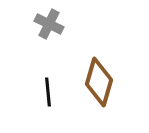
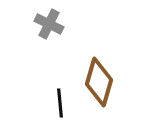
black line: moved 12 px right, 11 px down
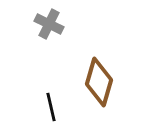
black line: moved 9 px left, 4 px down; rotated 8 degrees counterclockwise
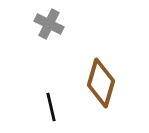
brown diamond: moved 2 px right, 1 px down
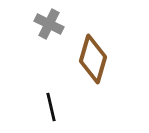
brown diamond: moved 8 px left, 24 px up
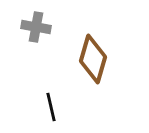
gray cross: moved 13 px left, 3 px down; rotated 16 degrees counterclockwise
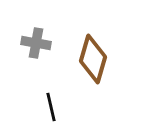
gray cross: moved 16 px down
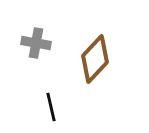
brown diamond: moved 2 px right; rotated 27 degrees clockwise
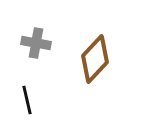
black line: moved 24 px left, 7 px up
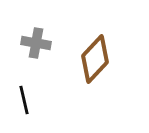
black line: moved 3 px left
